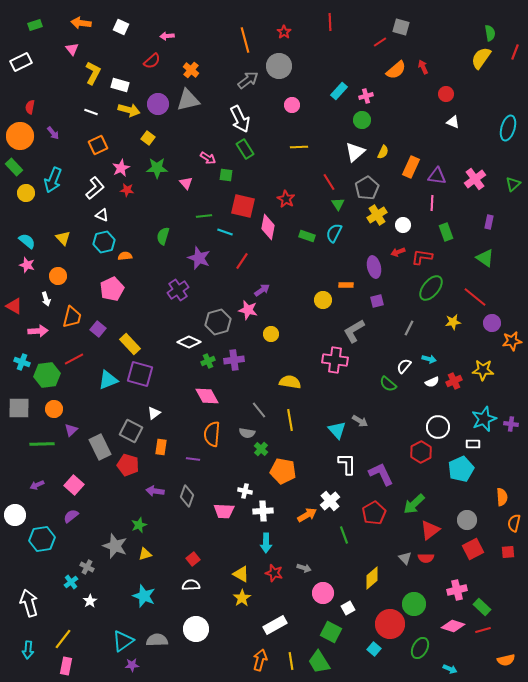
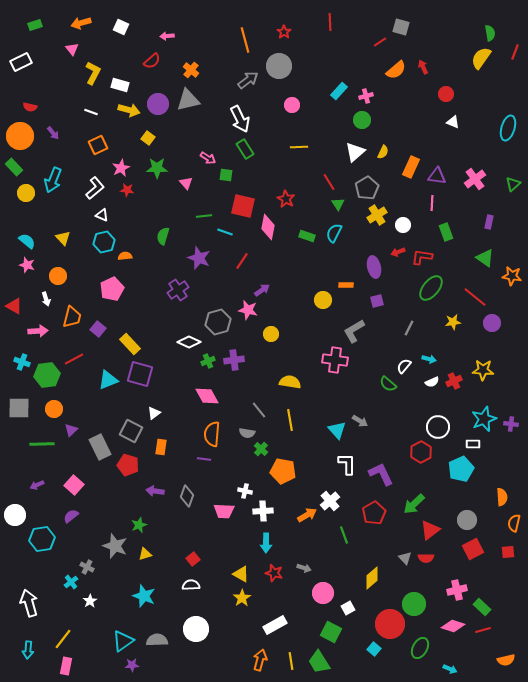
orange arrow at (81, 23): rotated 24 degrees counterclockwise
red semicircle at (30, 107): rotated 88 degrees counterclockwise
orange star at (512, 341): moved 65 px up; rotated 18 degrees clockwise
purple line at (193, 459): moved 11 px right
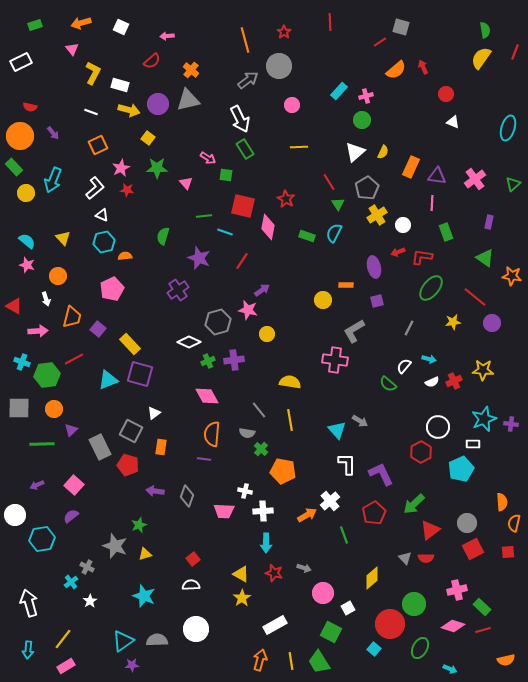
green semicircle at (490, 33): moved 5 px left, 3 px up
yellow circle at (271, 334): moved 4 px left
orange semicircle at (502, 497): moved 5 px down
gray circle at (467, 520): moved 3 px down
pink rectangle at (66, 666): rotated 48 degrees clockwise
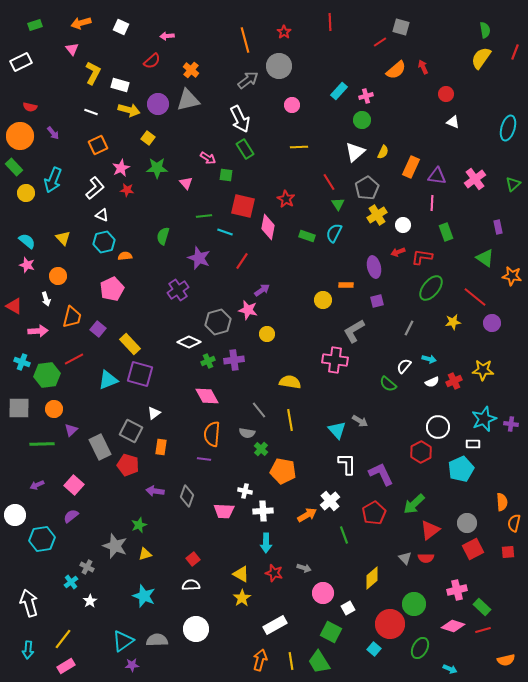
purple rectangle at (489, 222): moved 9 px right, 5 px down; rotated 24 degrees counterclockwise
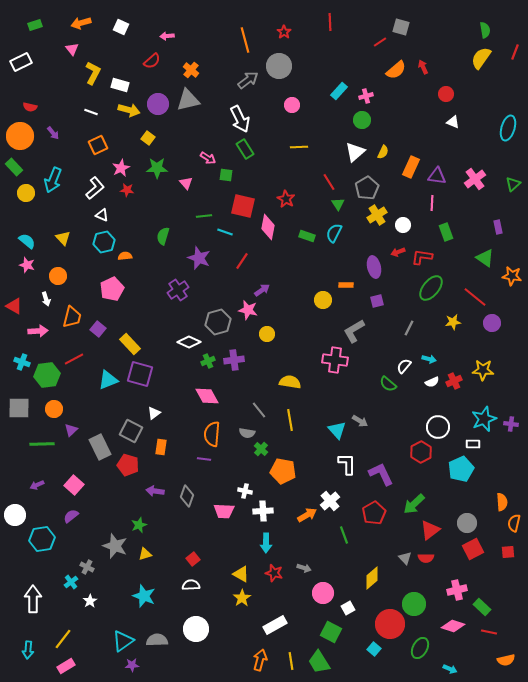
white arrow at (29, 603): moved 4 px right, 4 px up; rotated 16 degrees clockwise
red line at (483, 630): moved 6 px right, 2 px down; rotated 28 degrees clockwise
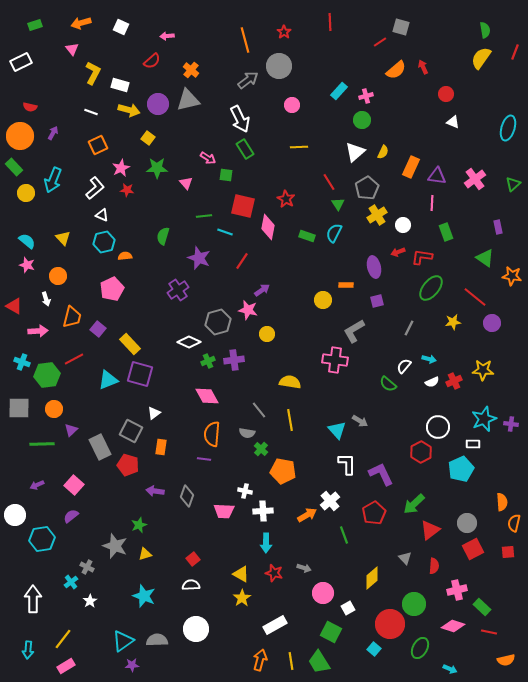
purple arrow at (53, 133): rotated 112 degrees counterclockwise
red semicircle at (426, 558): moved 8 px right, 8 px down; rotated 84 degrees counterclockwise
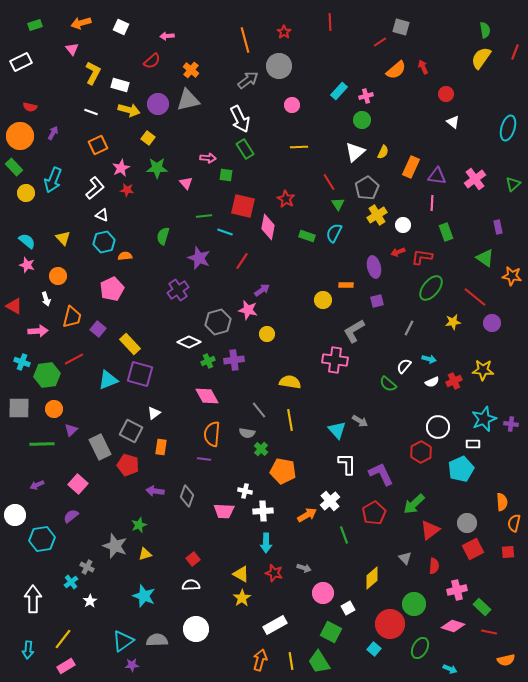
white triangle at (453, 122): rotated 16 degrees clockwise
pink arrow at (208, 158): rotated 28 degrees counterclockwise
pink square at (74, 485): moved 4 px right, 1 px up
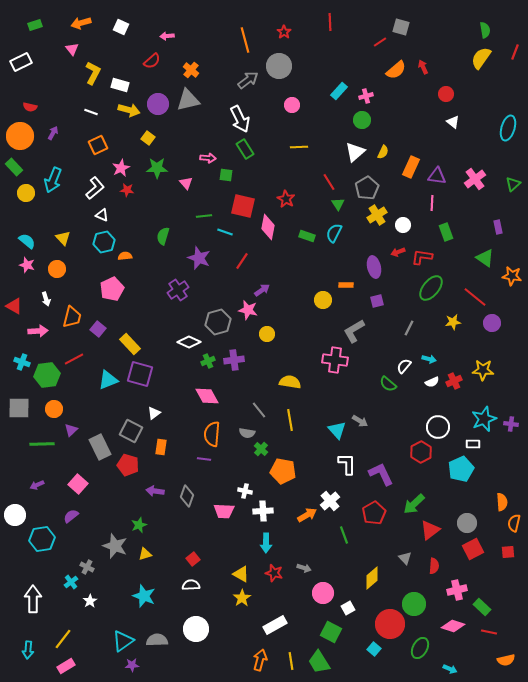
orange circle at (58, 276): moved 1 px left, 7 px up
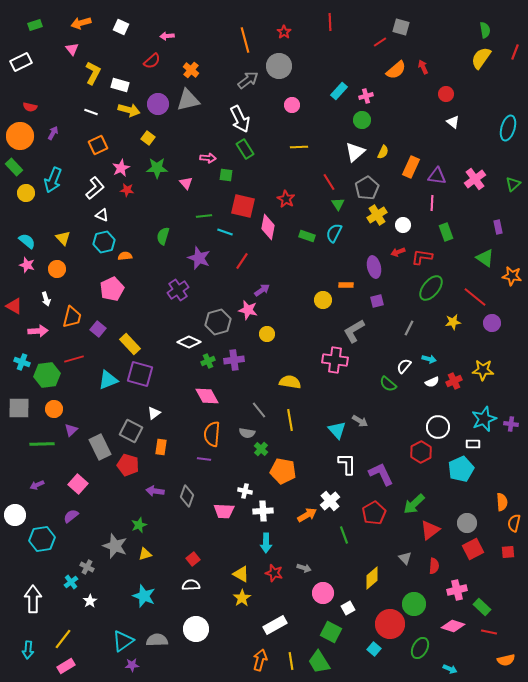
red line at (74, 359): rotated 12 degrees clockwise
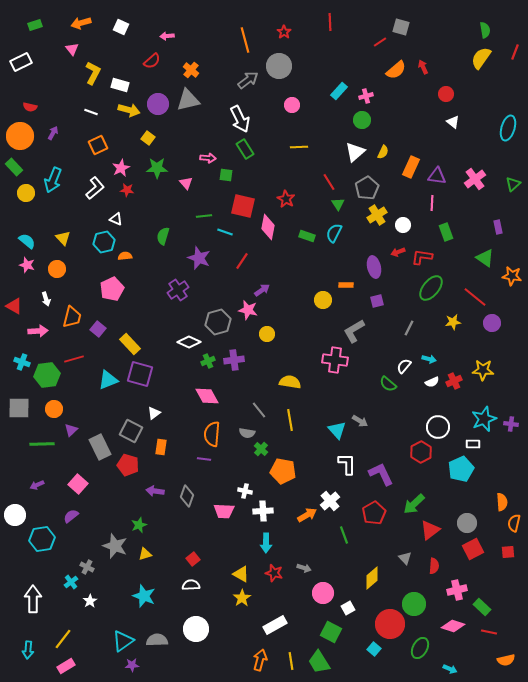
white triangle at (102, 215): moved 14 px right, 4 px down
